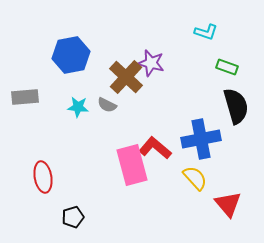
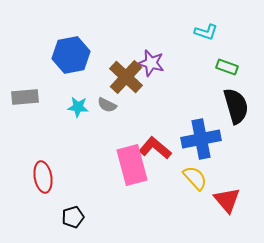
red triangle: moved 1 px left, 4 px up
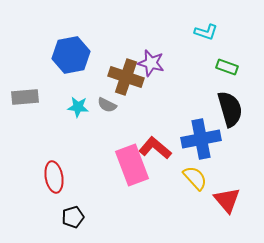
brown cross: rotated 24 degrees counterclockwise
black semicircle: moved 6 px left, 3 px down
pink rectangle: rotated 6 degrees counterclockwise
red ellipse: moved 11 px right
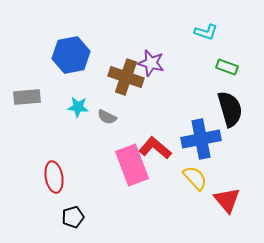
gray rectangle: moved 2 px right
gray semicircle: moved 12 px down
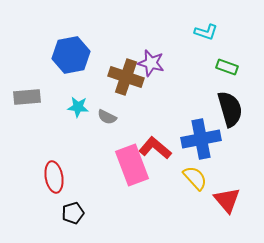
black pentagon: moved 4 px up
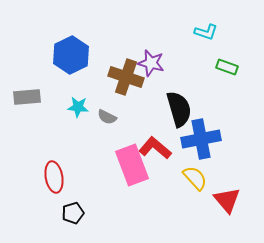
blue hexagon: rotated 15 degrees counterclockwise
black semicircle: moved 51 px left
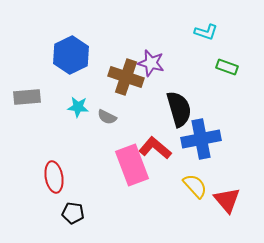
yellow semicircle: moved 8 px down
black pentagon: rotated 25 degrees clockwise
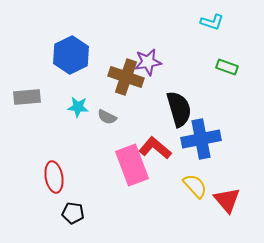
cyan L-shape: moved 6 px right, 10 px up
purple star: moved 3 px left, 1 px up; rotated 24 degrees counterclockwise
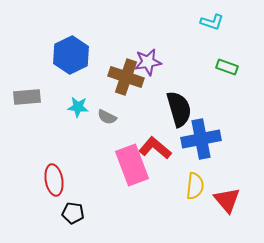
red ellipse: moved 3 px down
yellow semicircle: rotated 48 degrees clockwise
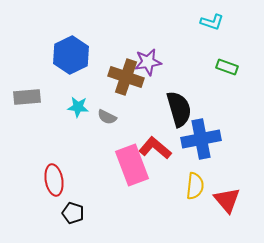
black pentagon: rotated 10 degrees clockwise
